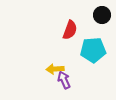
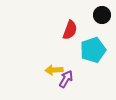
cyan pentagon: rotated 15 degrees counterclockwise
yellow arrow: moved 1 px left, 1 px down
purple arrow: moved 2 px right, 1 px up; rotated 54 degrees clockwise
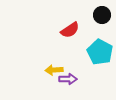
red semicircle: rotated 36 degrees clockwise
cyan pentagon: moved 7 px right, 2 px down; rotated 25 degrees counterclockwise
purple arrow: moved 2 px right; rotated 60 degrees clockwise
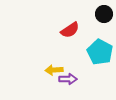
black circle: moved 2 px right, 1 px up
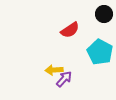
purple arrow: moved 4 px left; rotated 48 degrees counterclockwise
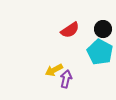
black circle: moved 1 px left, 15 px down
yellow arrow: rotated 24 degrees counterclockwise
purple arrow: moved 2 px right; rotated 30 degrees counterclockwise
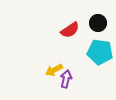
black circle: moved 5 px left, 6 px up
cyan pentagon: rotated 20 degrees counterclockwise
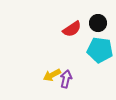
red semicircle: moved 2 px right, 1 px up
cyan pentagon: moved 2 px up
yellow arrow: moved 2 px left, 5 px down
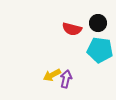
red semicircle: rotated 48 degrees clockwise
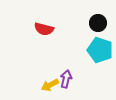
red semicircle: moved 28 px left
cyan pentagon: rotated 10 degrees clockwise
yellow arrow: moved 2 px left, 10 px down
